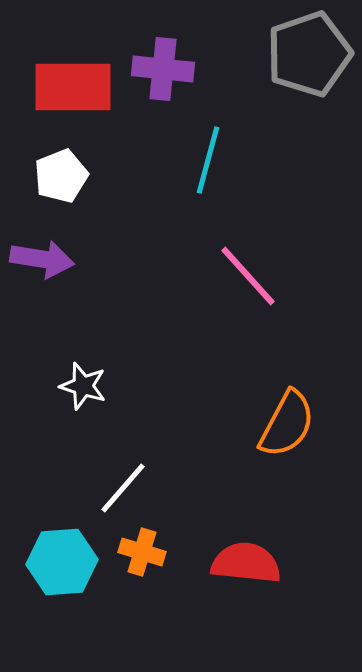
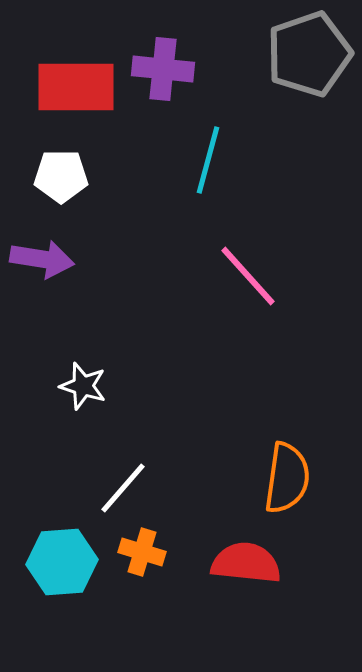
red rectangle: moved 3 px right
white pentagon: rotated 22 degrees clockwise
orange semicircle: moved 54 px down; rotated 20 degrees counterclockwise
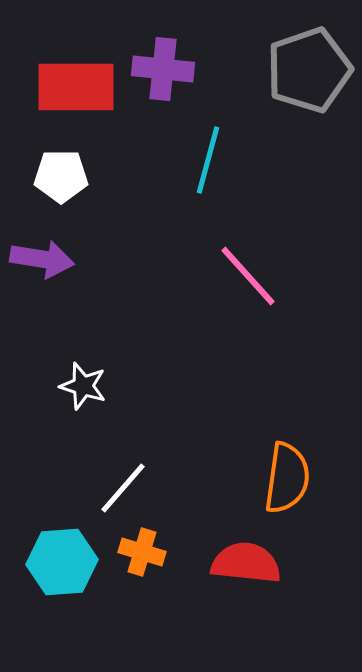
gray pentagon: moved 16 px down
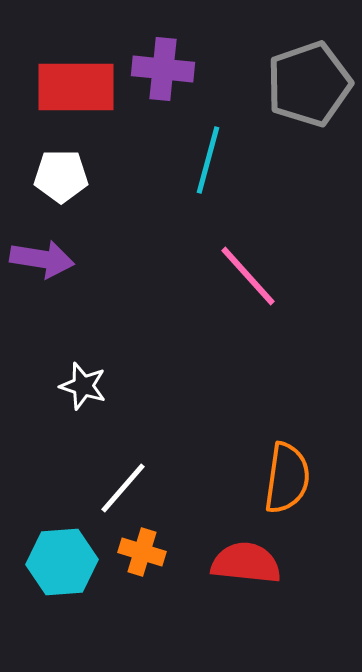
gray pentagon: moved 14 px down
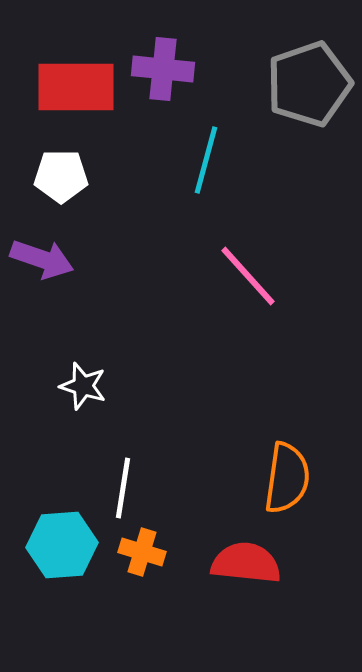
cyan line: moved 2 px left
purple arrow: rotated 10 degrees clockwise
white line: rotated 32 degrees counterclockwise
cyan hexagon: moved 17 px up
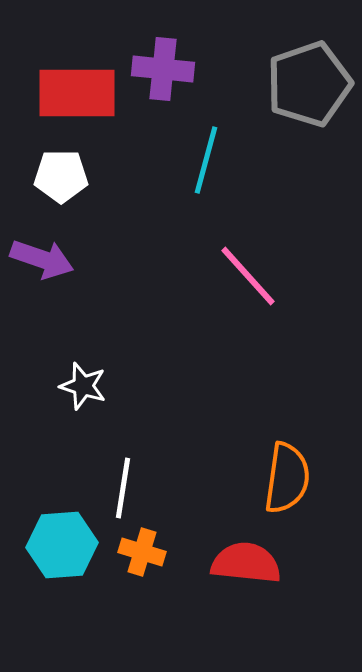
red rectangle: moved 1 px right, 6 px down
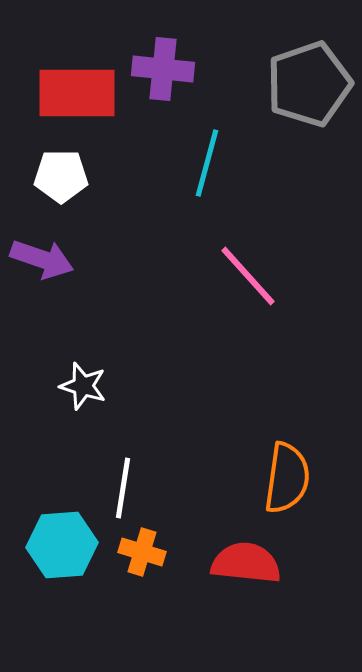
cyan line: moved 1 px right, 3 px down
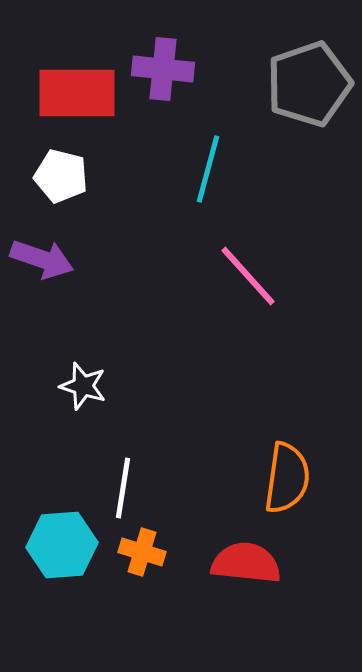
cyan line: moved 1 px right, 6 px down
white pentagon: rotated 14 degrees clockwise
